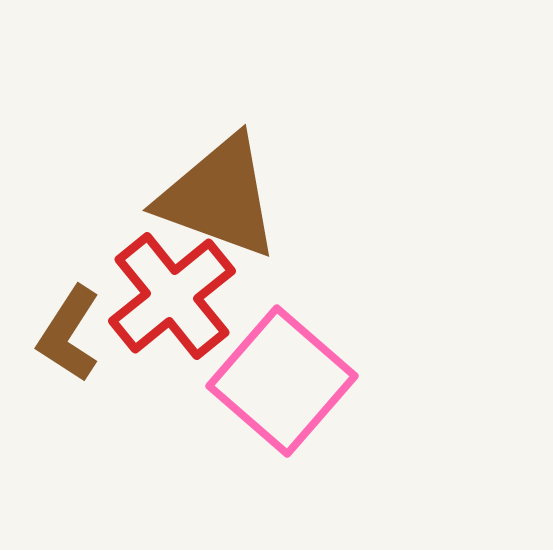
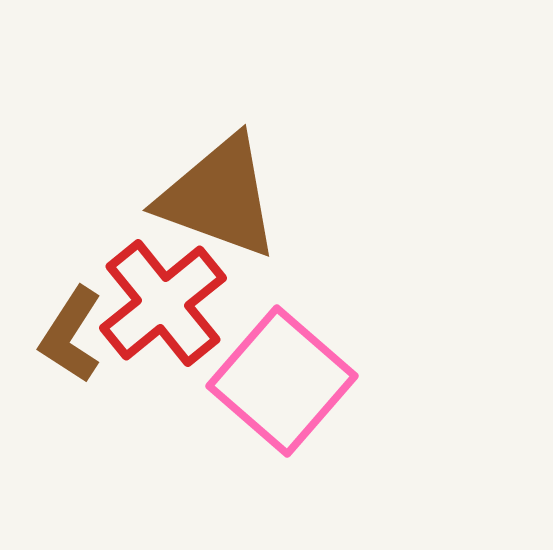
red cross: moved 9 px left, 7 px down
brown L-shape: moved 2 px right, 1 px down
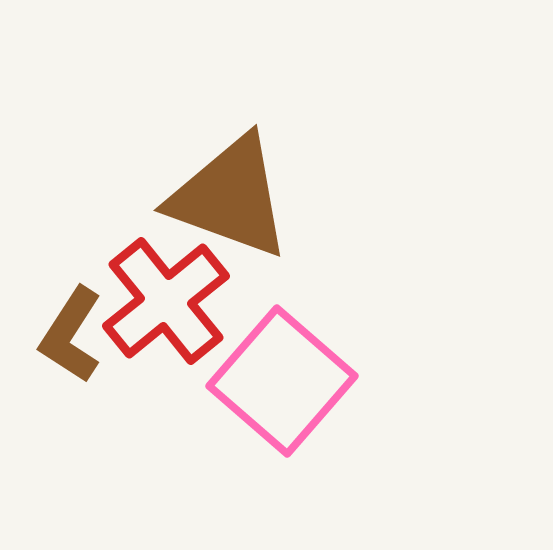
brown triangle: moved 11 px right
red cross: moved 3 px right, 2 px up
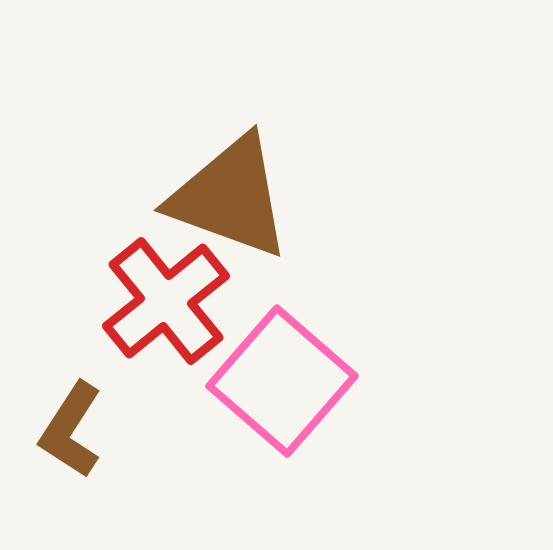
brown L-shape: moved 95 px down
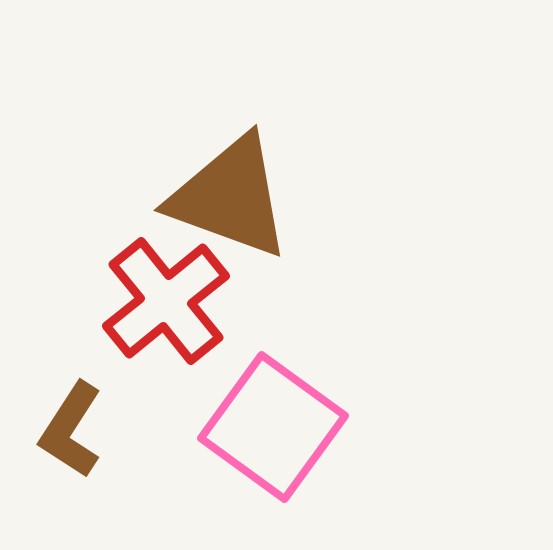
pink square: moved 9 px left, 46 px down; rotated 5 degrees counterclockwise
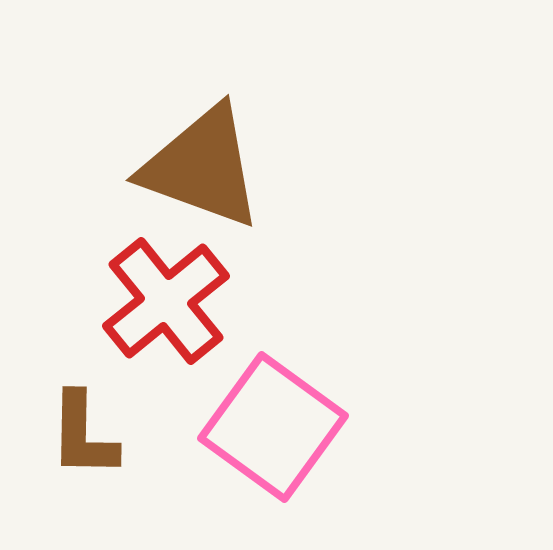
brown triangle: moved 28 px left, 30 px up
brown L-shape: moved 12 px right, 5 px down; rotated 32 degrees counterclockwise
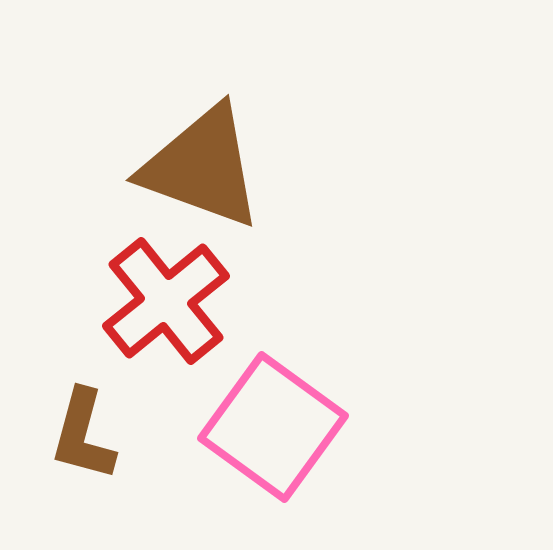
brown L-shape: rotated 14 degrees clockwise
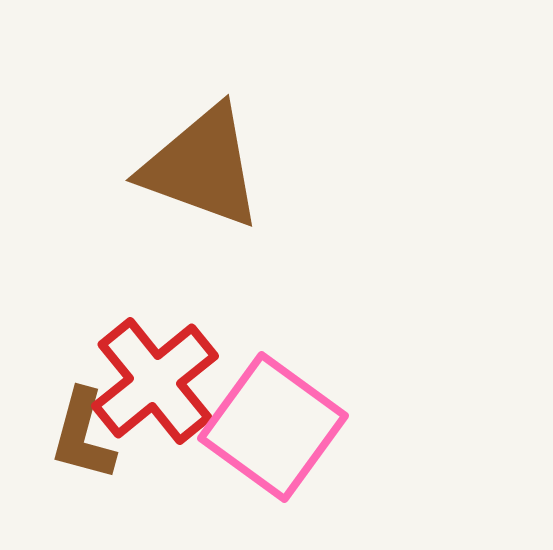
red cross: moved 11 px left, 80 px down
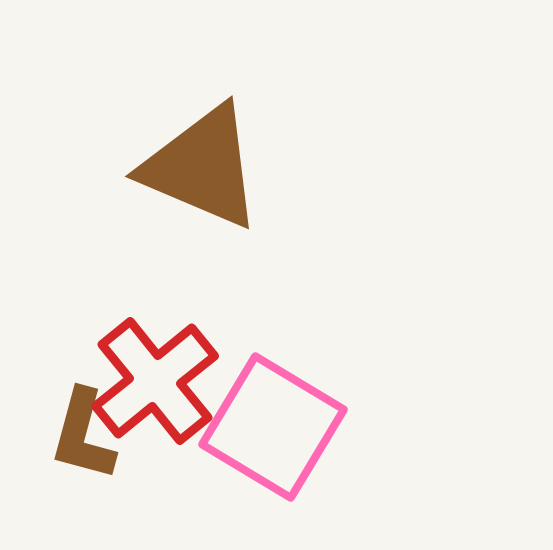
brown triangle: rotated 3 degrees clockwise
pink square: rotated 5 degrees counterclockwise
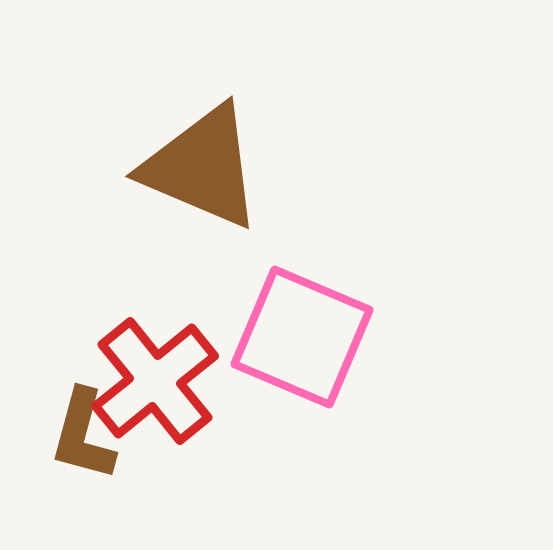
pink square: moved 29 px right, 90 px up; rotated 8 degrees counterclockwise
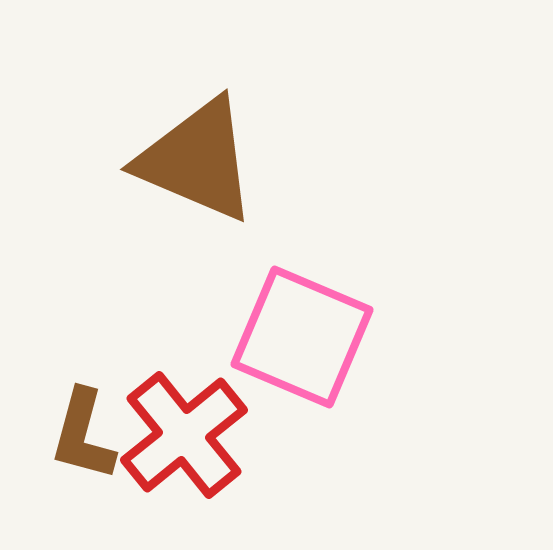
brown triangle: moved 5 px left, 7 px up
red cross: moved 29 px right, 54 px down
